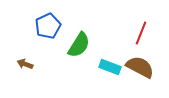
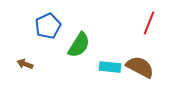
red line: moved 8 px right, 10 px up
cyan rectangle: rotated 15 degrees counterclockwise
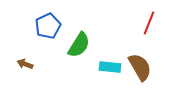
brown semicircle: rotated 32 degrees clockwise
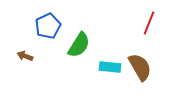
brown arrow: moved 8 px up
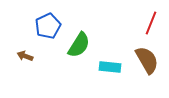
red line: moved 2 px right
brown semicircle: moved 7 px right, 7 px up
